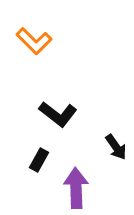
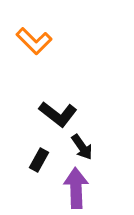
black arrow: moved 34 px left
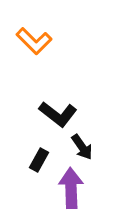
purple arrow: moved 5 px left
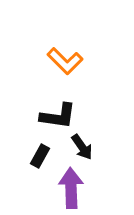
orange L-shape: moved 31 px right, 20 px down
black L-shape: moved 2 px down; rotated 30 degrees counterclockwise
black rectangle: moved 1 px right, 4 px up
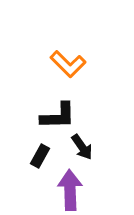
orange L-shape: moved 3 px right, 3 px down
black L-shape: rotated 9 degrees counterclockwise
purple arrow: moved 1 px left, 2 px down
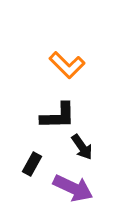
orange L-shape: moved 1 px left, 1 px down
black rectangle: moved 8 px left, 8 px down
purple arrow: moved 3 px right, 2 px up; rotated 117 degrees clockwise
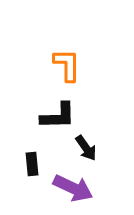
orange L-shape: rotated 135 degrees counterclockwise
black arrow: moved 4 px right, 1 px down
black rectangle: rotated 35 degrees counterclockwise
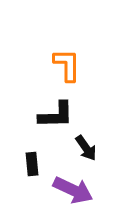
black L-shape: moved 2 px left, 1 px up
purple arrow: moved 2 px down
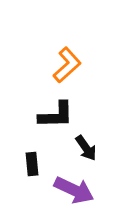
orange L-shape: rotated 48 degrees clockwise
purple arrow: moved 1 px right
